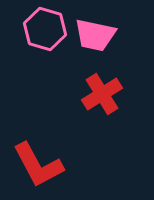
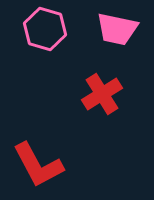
pink trapezoid: moved 22 px right, 6 px up
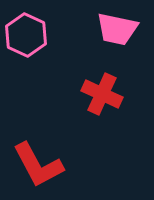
pink hexagon: moved 19 px left, 6 px down; rotated 9 degrees clockwise
red cross: rotated 33 degrees counterclockwise
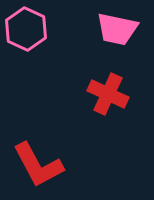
pink hexagon: moved 6 px up
red cross: moved 6 px right
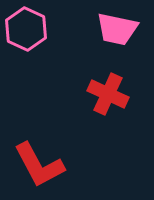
red L-shape: moved 1 px right
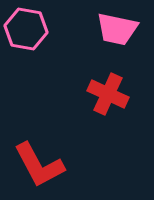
pink hexagon: rotated 15 degrees counterclockwise
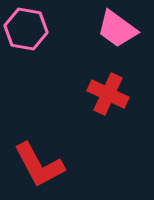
pink trapezoid: rotated 24 degrees clockwise
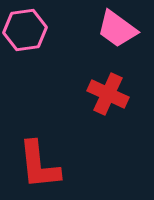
pink hexagon: moved 1 px left, 1 px down; rotated 18 degrees counterclockwise
red L-shape: rotated 22 degrees clockwise
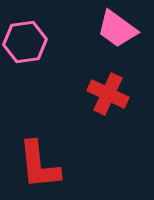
pink hexagon: moved 12 px down
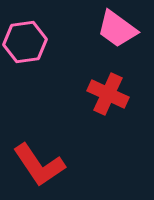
red L-shape: rotated 28 degrees counterclockwise
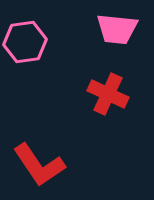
pink trapezoid: rotated 30 degrees counterclockwise
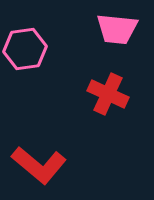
pink hexagon: moved 7 px down
red L-shape: rotated 16 degrees counterclockwise
